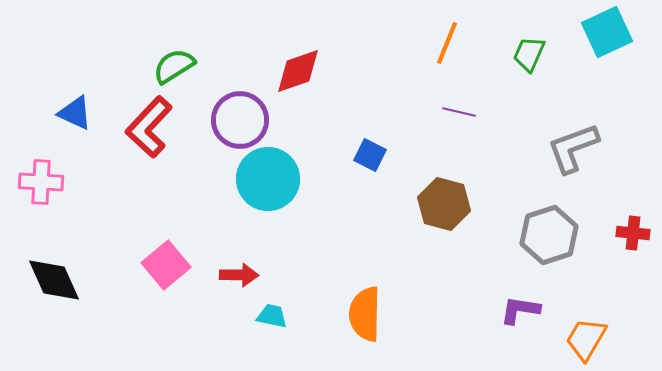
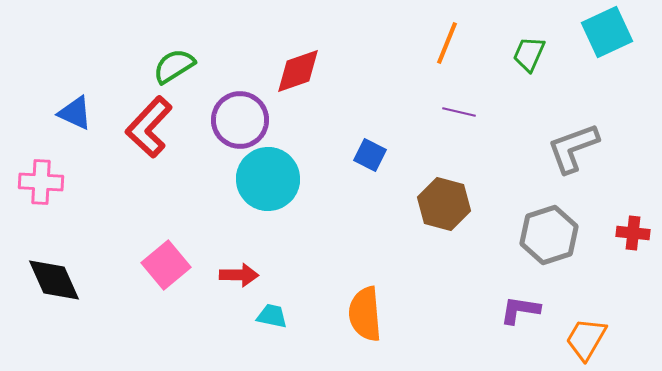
orange semicircle: rotated 6 degrees counterclockwise
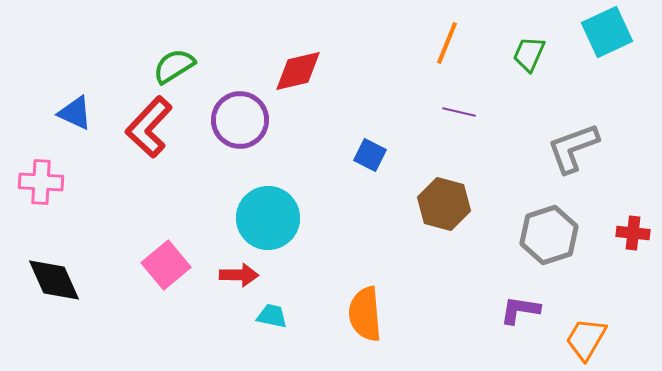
red diamond: rotated 6 degrees clockwise
cyan circle: moved 39 px down
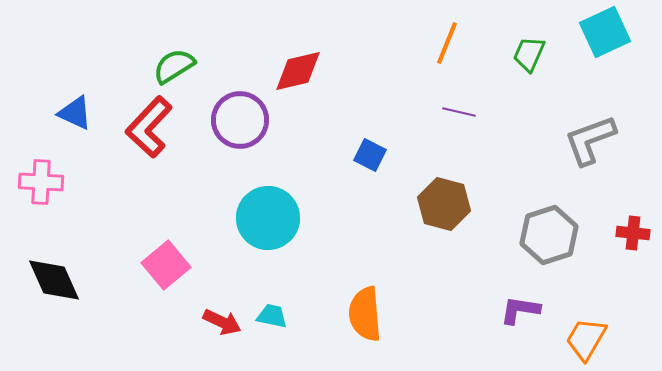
cyan square: moved 2 px left
gray L-shape: moved 17 px right, 8 px up
red arrow: moved 17 px left, 47 px down; rotated 24 degrees clockwise
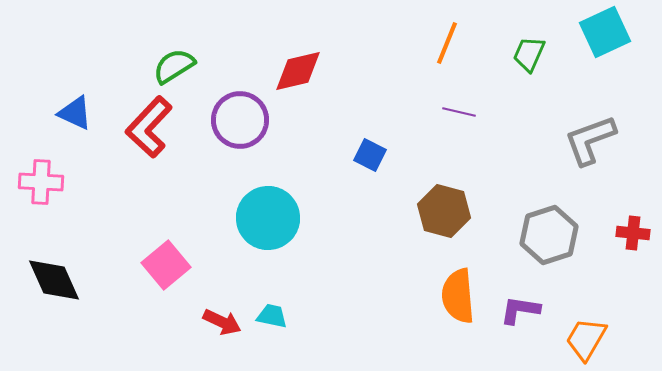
brown hexagon: moved 7 px down
orange semicircle: moved 93 px right, 18 px up
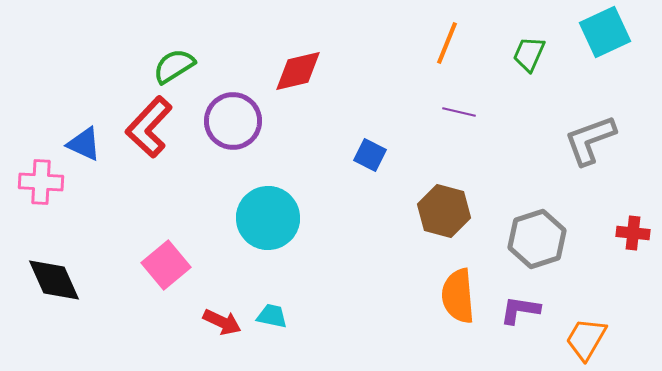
blue triangle: moved 9 px right, 31 px down
purple circle: moved 7 px left, 1 px down
gray hexagon: moved 12 px left, 4 px down
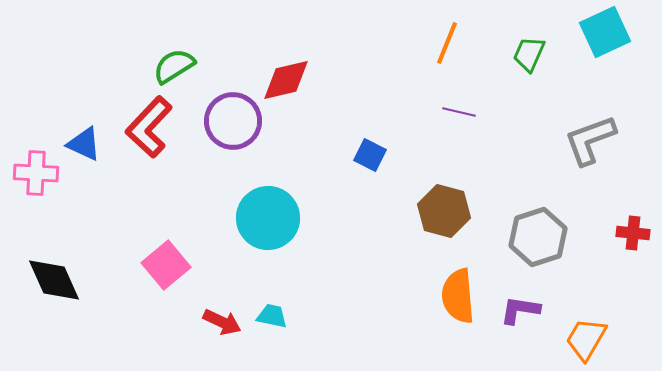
red diamond: moved 12 px left, 9 px down
pink cross: moved 5 px left, 9 px up
gray hexagon: moved 1 px right, 2 px up
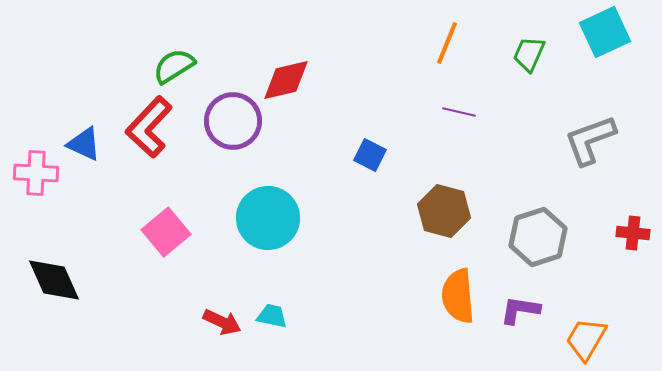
pink square: moved 33 px up
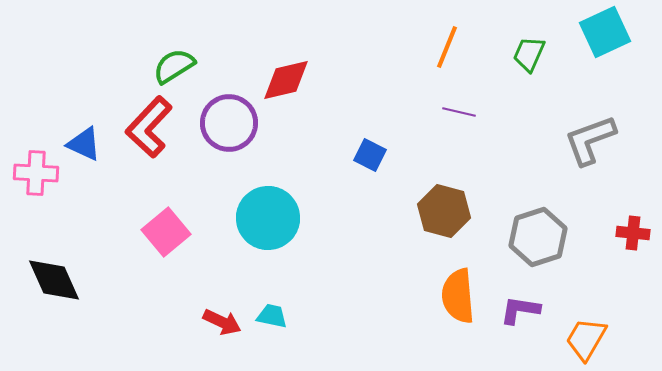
orange line: moved 4 px down
purple circle: moved 4 px left, 2 px down
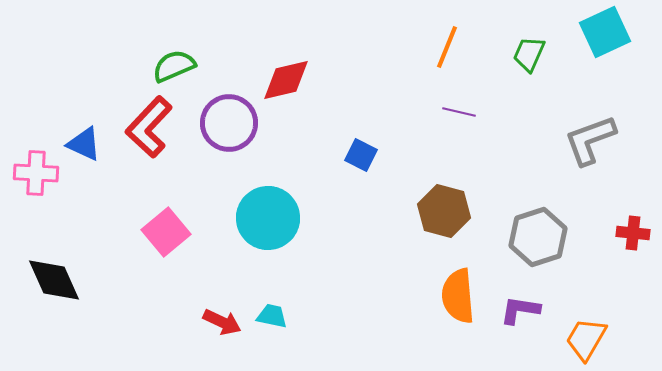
green semicircle: rotated 9 degrees clockwise
blue square: moved 9 px left
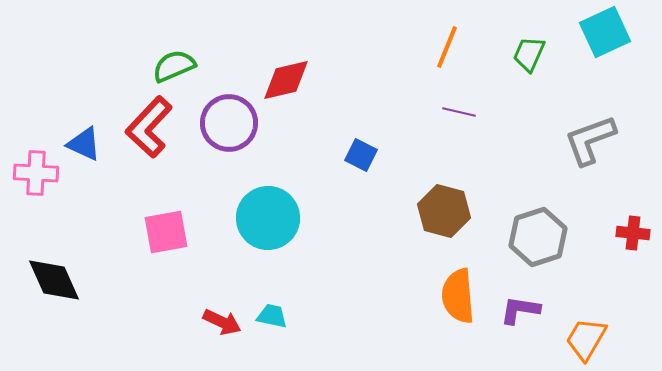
pink square: rotated 30 degrees clockwise
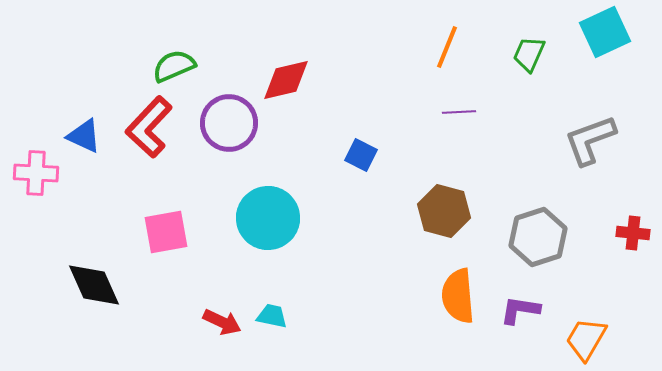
purple line: rotated 16 degrees counterclockwise
blue triangle: moved 8 px up
black diamond: moved 40 px right, 5 px down
